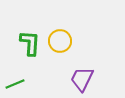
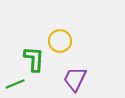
green L-shape: moved 4 px right, 16 px down
purple trapezoid: moved 7 px left
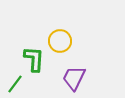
purple trapezoid: moved 1 px left, 1 px up
green line: rotated 30 degrees counterclockwise
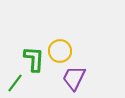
yellow circle: moved 10 px down
green line: moved 1 px up
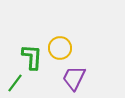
yellow circle: moved 3 px up
green L-shape: moved 2 px left, 2 px up
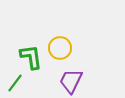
green L-shape: moved 1 px left; rotated 12 degrees counterclockwise
purple trapezoid: moved 3 px left, 3 px down
